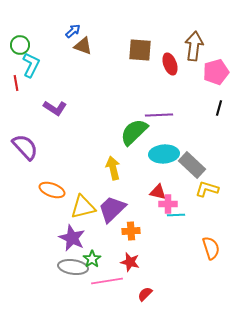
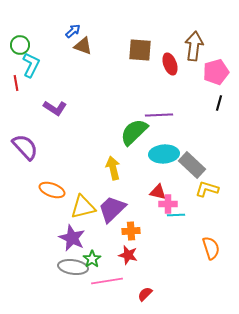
black line: moved 5 px up
red star: moved 2 px left, 7 px up
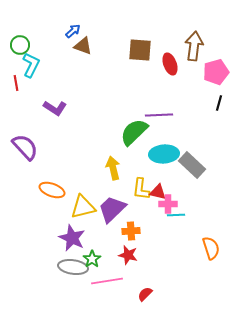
yellow L-shape: moved 66 px left; rotated 100 degrees counterclockwise
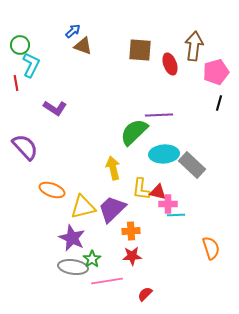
red star: moved 4 px right, 1 px down; rotated 18 degrees counterclockwise
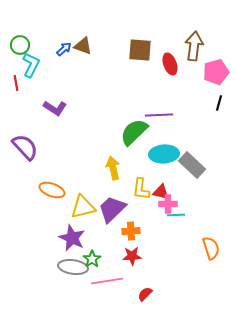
blue arrow: moved 9 px left, 18 px down
red triangle: moved 3 px right
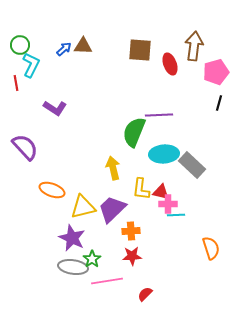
brown triangle: rotated 18 degrees counterclockwise
green semicircle: rotated 24 degrees counterclockwise
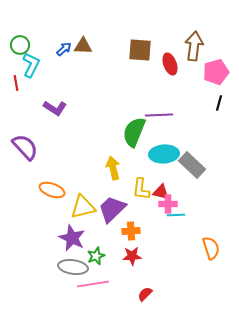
green star: moved 4 px right, 3 px up; rotated 12 degrees clockwise
pink line: moved 14 px left, 3 px down
